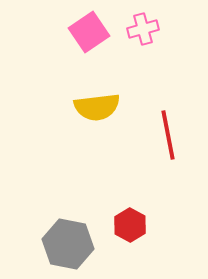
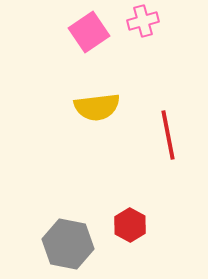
pink cross: moved 8 px up
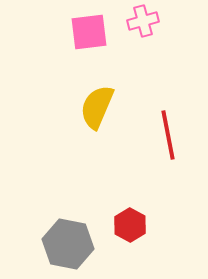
pink square: rotated 27 degrees clockwise
yellow semicircle: rotated 120 degrees clockwise
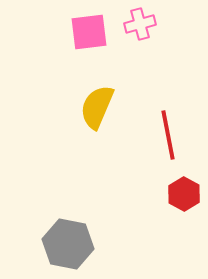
pink cross: moved 3 px left, 3 px down
red hexagon: moved 54 px right, 31 px up
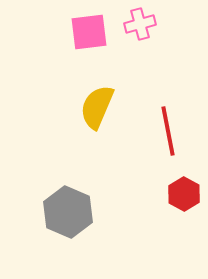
red line: moved 4 px up
gray hexagon: moved 32 px up; rotated 12 degrees clockwise
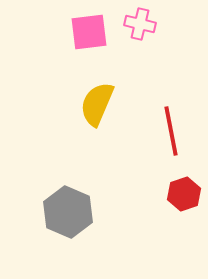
pink cross: rotated 28 degrees clockwise
yellow semicircle: moved 3 px up
red line: moved 3 px right
red hexagon: rotated 12 degrees clockwise
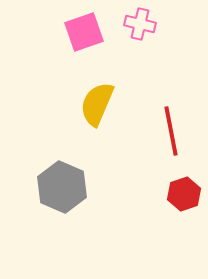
pink square: moved 5 px left; rotated 12 degrees counterclockwise
gray hexagon: moved 6 px left, 25 px up
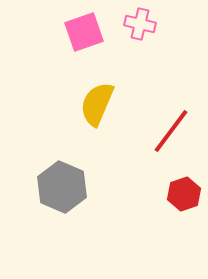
red line: rotated 48 degrees clockwise
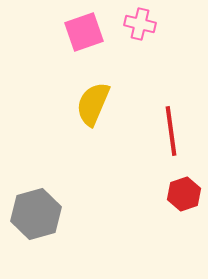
yellow semicircle: moved 4 px left
red line: rotated 45 degrees counterclockwise
gray hexagon: moved 26 px left, 27 px down; rotated 21 degrees clockwise
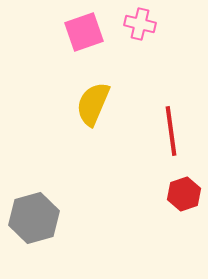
gray hexagon: moved 2 px left, 4 px down
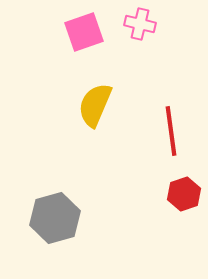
yellow semicircle: moved 2 px right, 1 px down
gray hexagon: moved 21 px right
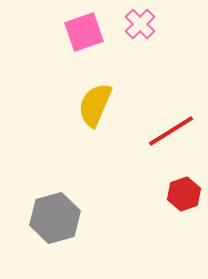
pink cross: rotated 32 degrees clockwise
red line: rotated 66 degrees clockwise
